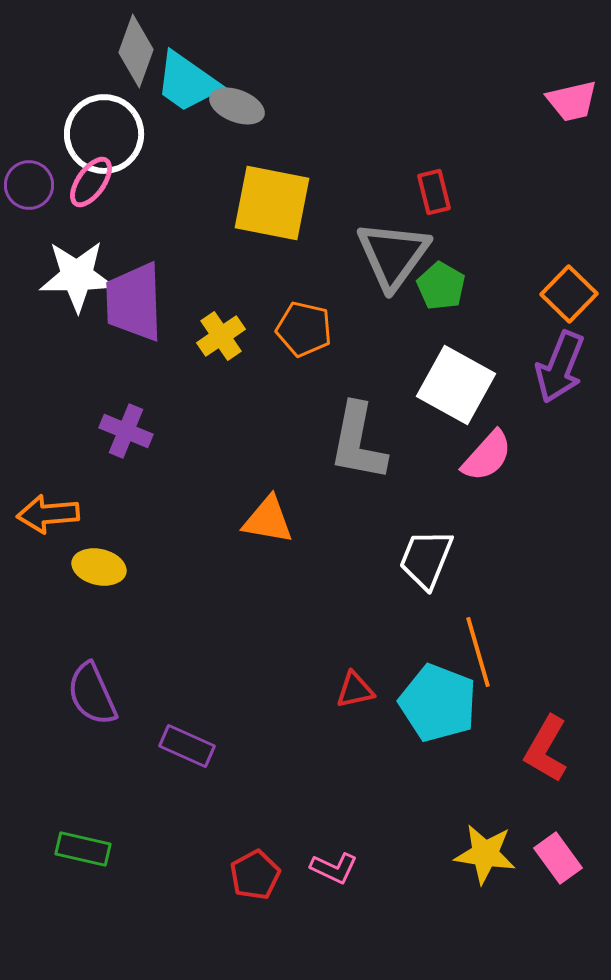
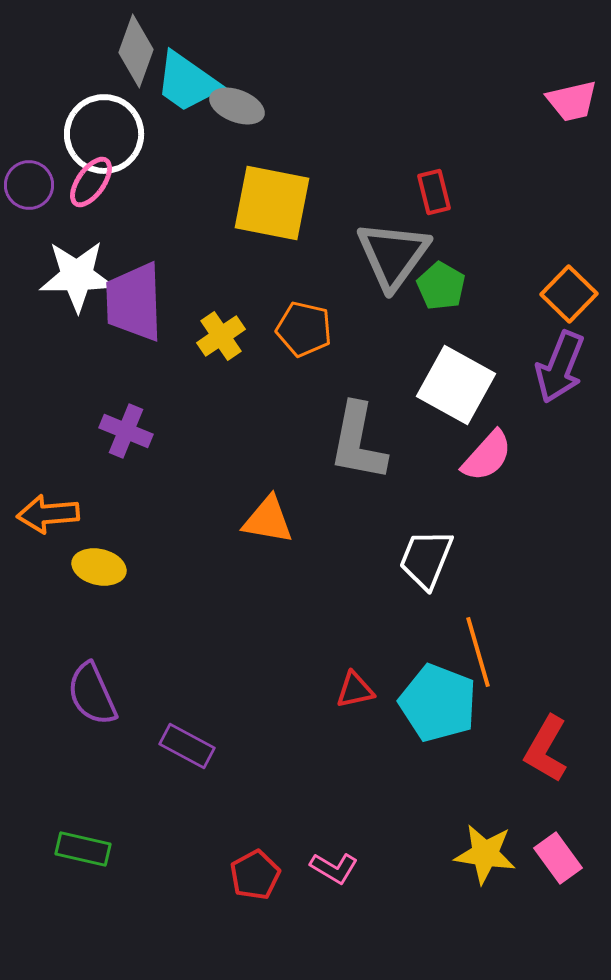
purple rectangle: rotated 4 degrees clockwise
pink L-shape: rotated 6 degrees clockwise
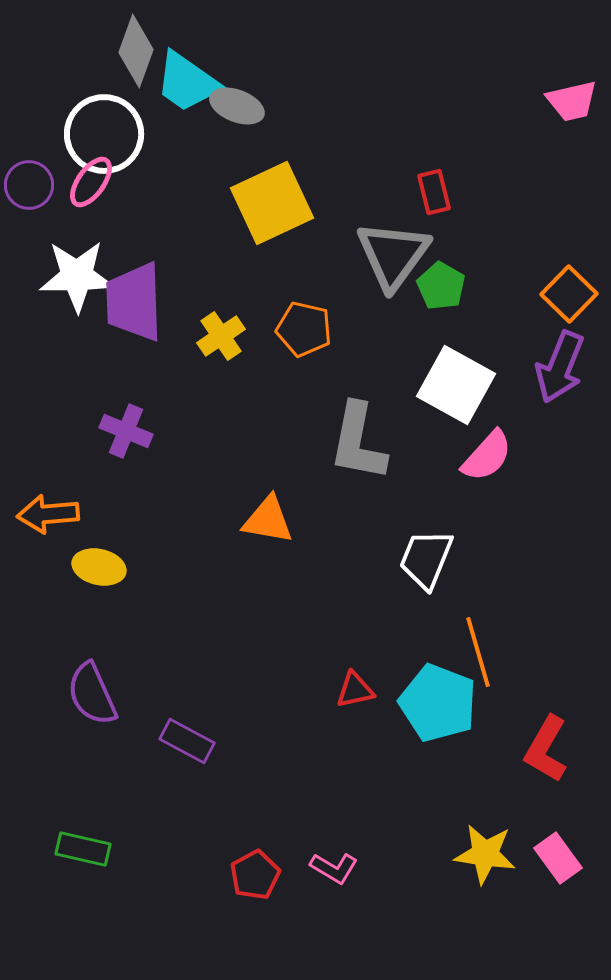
yellow square: rotated 36 degrees counterclockwise
purple rectangle: moved 5 px up
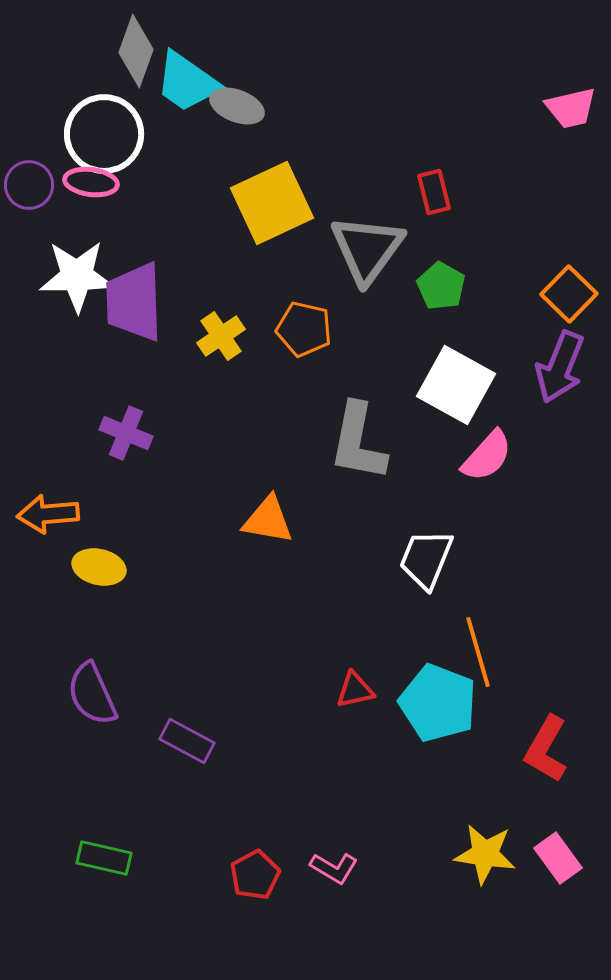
pink trapezoid: moved 1 px left, 7 px down
pink ellipse: rotated 62 degrees clockwise
gray triangle: moved 26 px left, 6 px up
purple cross: moved 2 px down
green rectangle: moved 21 px right, 9 px down
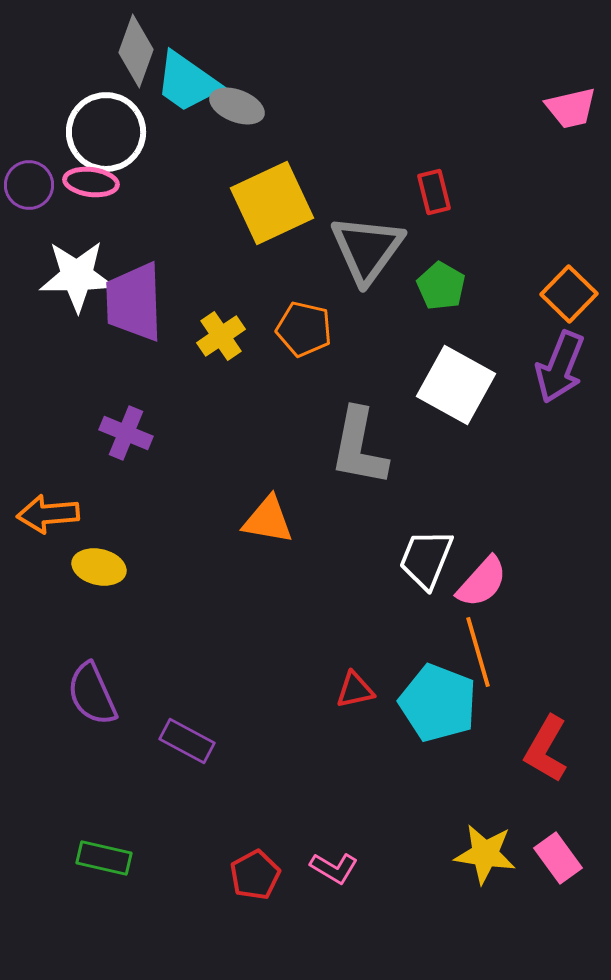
white circle: moved 2 px right, 2 px up
gray L-shape: moved 1 px right, 5 px down
pink semicircle: moved 5 px left, 126 px down
